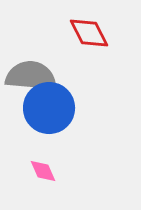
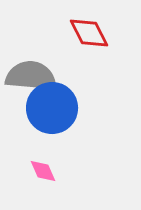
blue circle: moved 3 px right
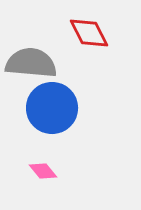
gray semicircle: moved 13 px up
pink diamond: rotated 16 degrees counterclockwise
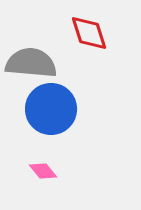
red diamond: rotated 9 degrees clockwise
blue circle: moved 1 px left, 1 px down
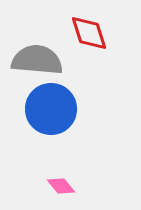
gray semicircle: moved 6 px right, 3 px up
pink diamond: moved 18 px right, 15 px down
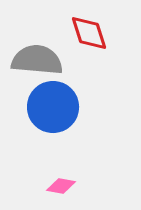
blue circle: moved 2 px right, 2 px up
pink diamond: rotated 40 degrees counterclockwise
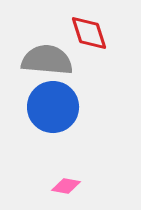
gray semicircle: moved 10 px right
pink diamond: moved 5 px right
